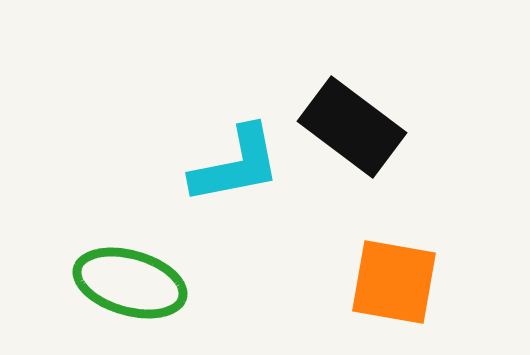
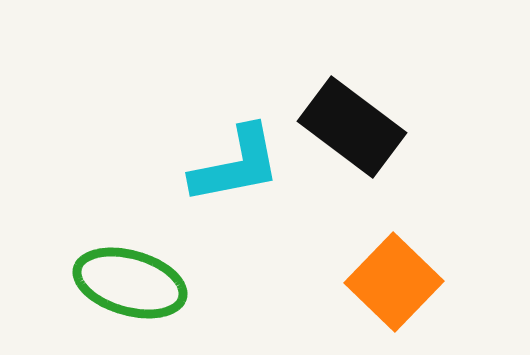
orange square: rotated 34 degrees clockwise
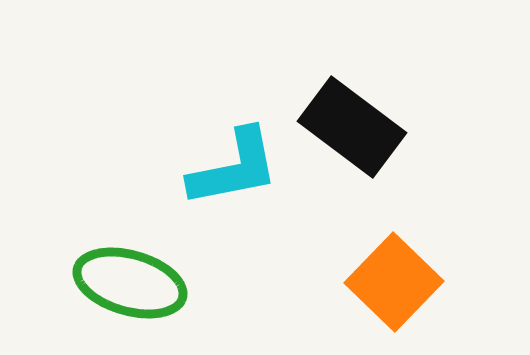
cyan L-shape: moved 2 px left, 3 px down
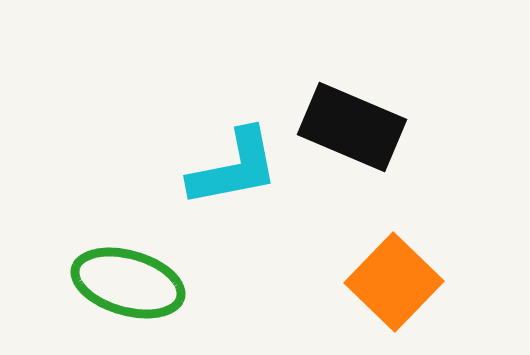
black rectangle: rotated 14 degrees counterclockwise
green ellipse: moved 2 px left
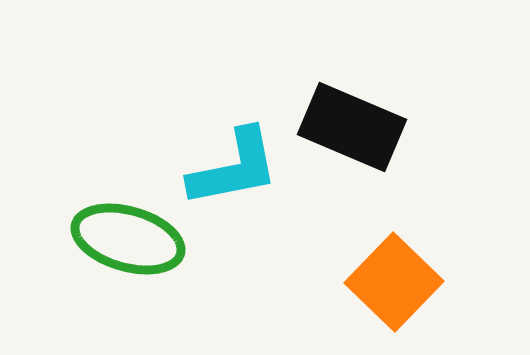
green ellipse: moved 44 px up
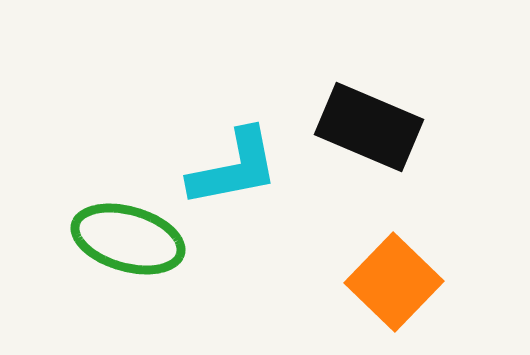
black rectangle: moved 17 px right
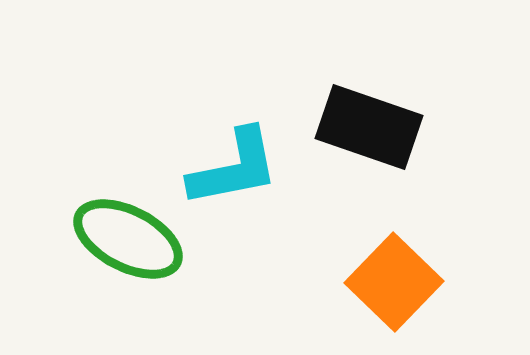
black rectangle: rotated 4 degrees counterclockwise
green ellipse: rotated 11 degrees clockwise
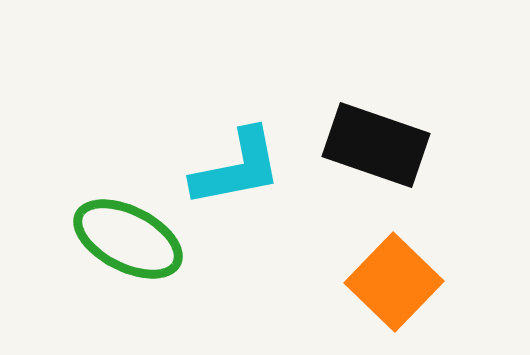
black rectangle: moved 7 px right, 18 px down
cyan L-shape: moved 3 px right
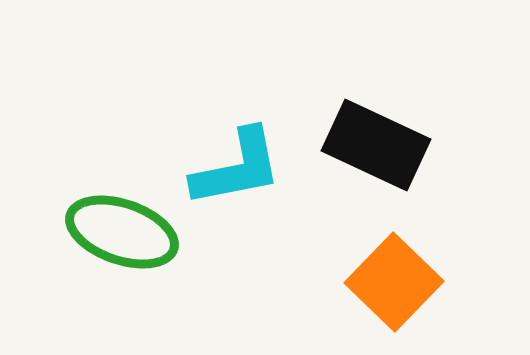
black rectangle: rotated 6 degrees clockwise
green ellipse: moved 6 px left, 7 px up; rotated 8 degrees counterclockwise
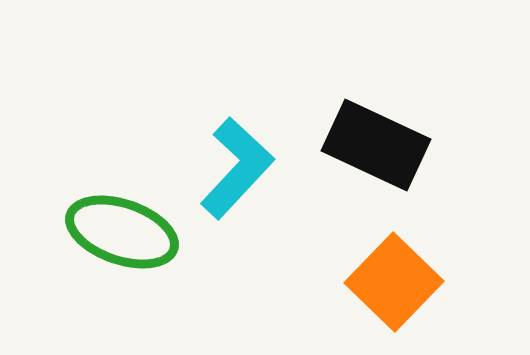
cyan L-shape: rotated 36 degrees counterclockwise
